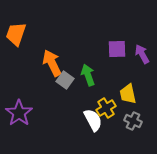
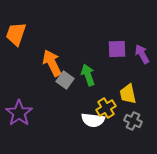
white semicircle: rotated 125 degrees clockwise
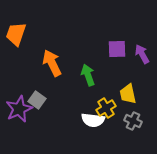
gray square: moved 28 px left, 20 px down
purple star: moved 4 px up; rotated 12 degrees clockwise
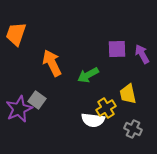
green arrow: rotated 100 degrees counterclockwise
gray cross: moved 8 px down
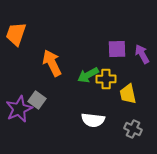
yellow cross: moved 29 px up; rotated 30 degrees clockwise
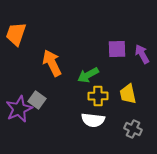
yellow cross: moved 8 px left, 17 px down
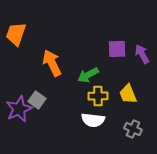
yellow trapezoid: rotated 10 degrees counterclockwise
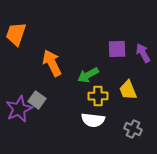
purple arrow: moved 1 px right, 1 px up
yellow trapezoid: moved 4 px up
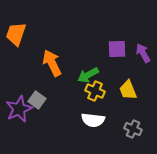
yellow cross: moved 3 px left, 5 px up; rotated 24 degrees clockwise
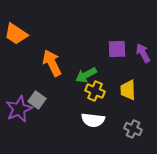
orange trapezoid: rotated 75 degrees counterclockwise
green arrow: moved 2 px left
yellow trapezoid: rotated 20 degrees clockwise
